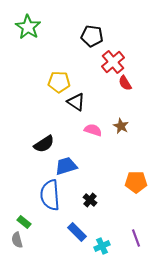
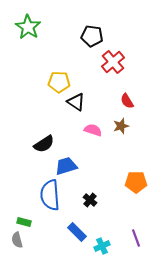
red semicircle: moved 2 px right, 18 px down
brown star: rotated 28 degrees clockwise
green rectangle: rotated 24 degrees counterclockwise
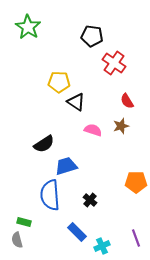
red cross: moved 1 px right, 1 px down; rotated 15 degrees counterclockwise
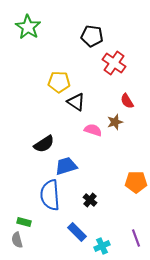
brown star: moved 6 px left, 4 px up
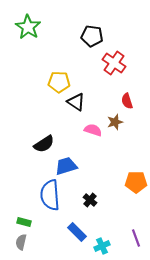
red semicircle: rotated 14 degrees clockwise
gray semicircle: moved 4 px right, 2 px down; rotated 28 degrees clockwise
